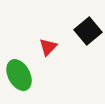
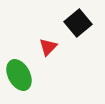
black square: moved 10 px left, 8 px up
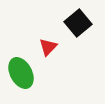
green ellipse: moved 2 px right, 2 px up
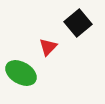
green ellipse: rotated 32 degrees counterclockwise
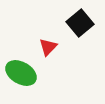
black square: moved 2 px right
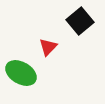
black square: moved 2 px up
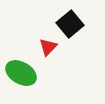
black square: moved 10 px left, 3 px down
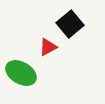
red triangle: rotated 18 degrees clockwise
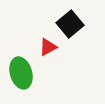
green ellipse: rotated 44 degrees clockwise
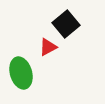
black square: moved 4 px left
